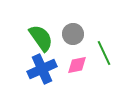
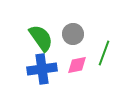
green line: rotated 45 degrees clockwise
blue cross: rotated 16 degrees clockwise
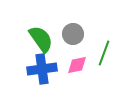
green semicircle: moved 1 px down
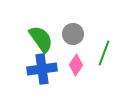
pink diamond: moved 1 px left; rotated 45 degrees counterclockwise
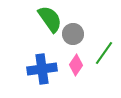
green semicircle: moved 9 px right, 20 px up
green line: rotated 15 degrees clockwise
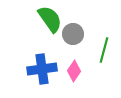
green line: moved 3 px up; rotated 20 degrees counterclockwise
pink diamond: moved 2 px left, 6 px down
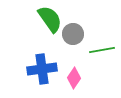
green line: moved 2 px left; rotated 65 degrees clockwise
pink diamond: moved 7 px down
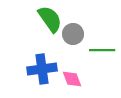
green line: rotated 10 degrees clockwise
pink diamond: moved 2 px left, 1 px down; rotated 55 degrees counterclockwise
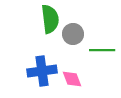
green semicircle: rotated 28 degrees clockwise
blue cross: moved 2 px down
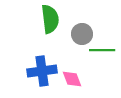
gray circle: moved 9 px right
